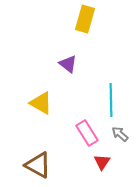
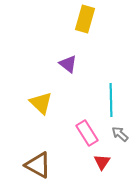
yellow triangle: rotated 15 degrees clockwise
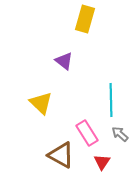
purple triangle: moved 4 px left, 3 px up
brown triangle: moved 23 px right, 10 px up
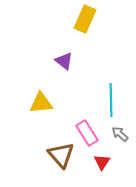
yellow rectangle: rotated 8 degrees clockwise
yellow triangle: rotated 50 degrees counterclockwise
brown triangle: rotated 20 degrees clockwise
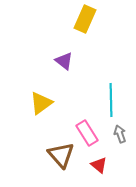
yellow triangle: rotated 30 degrees counterclockwise
gray arrow: rotated 30 degrees clockwise
red triangle: moved 3 px left, 3 px down; rotated 24 degrees counterclockwise
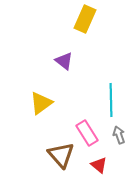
gray arrow: moved 1 px left, 1 px down
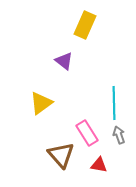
yellow rectangle: moved 6 px down
cyan line: moved 3 px right, 3 px down
red triangle: rotated 30 degrees counterclockwise
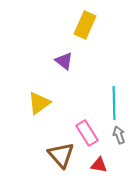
yellow triangle: moved 2 px left
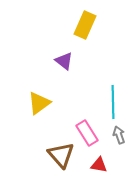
cyan line: moved 1 px left, 1 px up
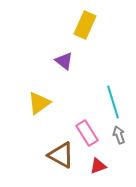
cyan line: rotated 16 degrees counterclockwise
brown triangle: rotated 20 degrees counterclockwise
red triangle: moved 1 px left, 1 px down; rotated 30 degrees counterclockwise
